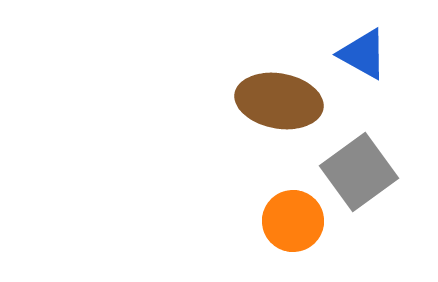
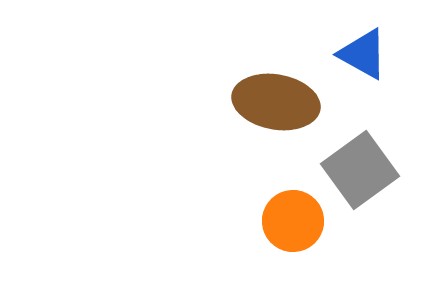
brown ellipse: moved 3 px left, 1 px down
gray square: moved 1 px right, 2 px up
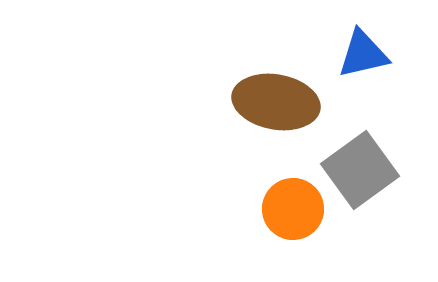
blue triangle: rotated 42 degrees counterclockwise
orange circle: moved 12 px up
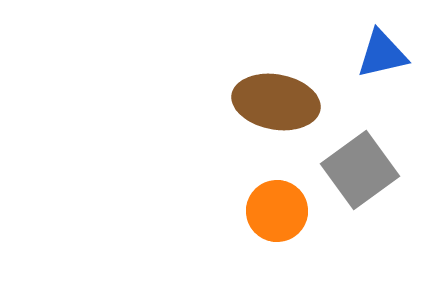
blue triangle: moved 19 px right
orange circle: moved 16 px left, 2 px down
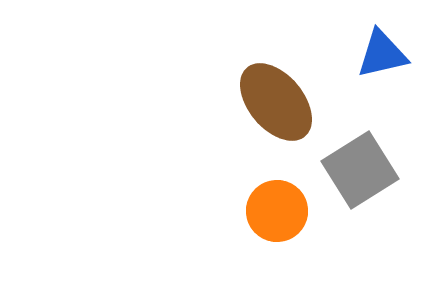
brown ellipse: rotated 40 degrees clockwise
gray square: rotated 4 degrees clockwise
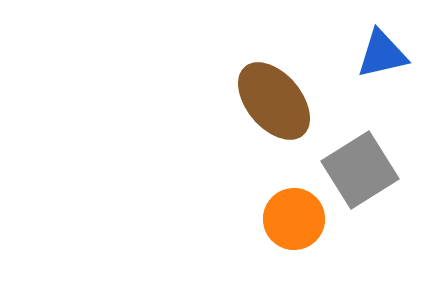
brown ellipse: moved 2 px left, 1 px up
orange circle: moved 17 px right, 8 px down
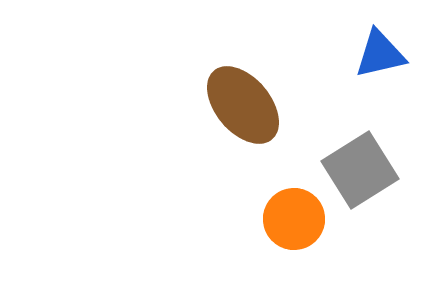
blue triangle: moved 2 px left
brown ellipse: moved 31 px left, 4 px down
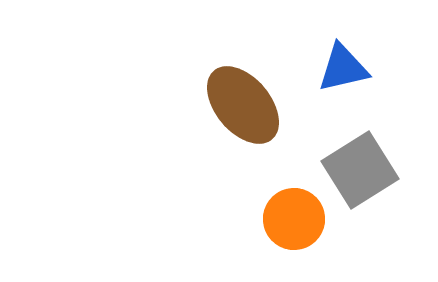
blue triangle: moved 37 px left, 14 px down
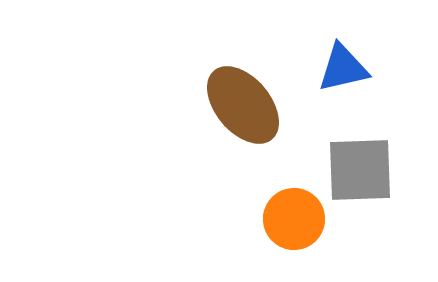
gray square: rotated 30 degrees clockwise
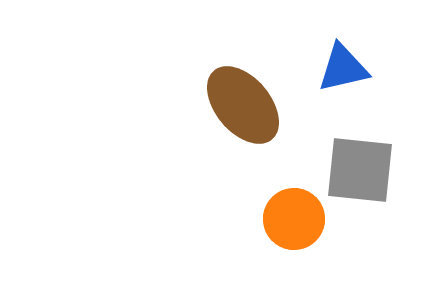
gray square: rotated 8 degrees clockwise
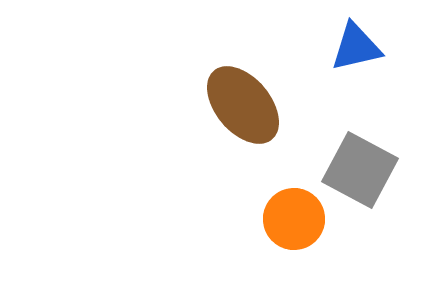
blue triangle: moved 13 px right, 21 px up
gray square: rotated 22 degrees clockwise
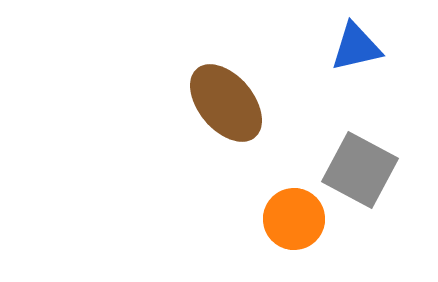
brown ellipse: moved 17 px left, 2 px up
